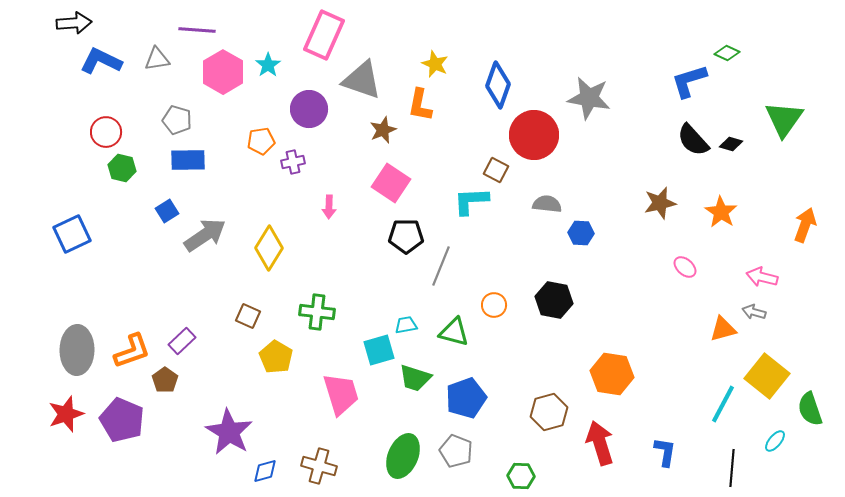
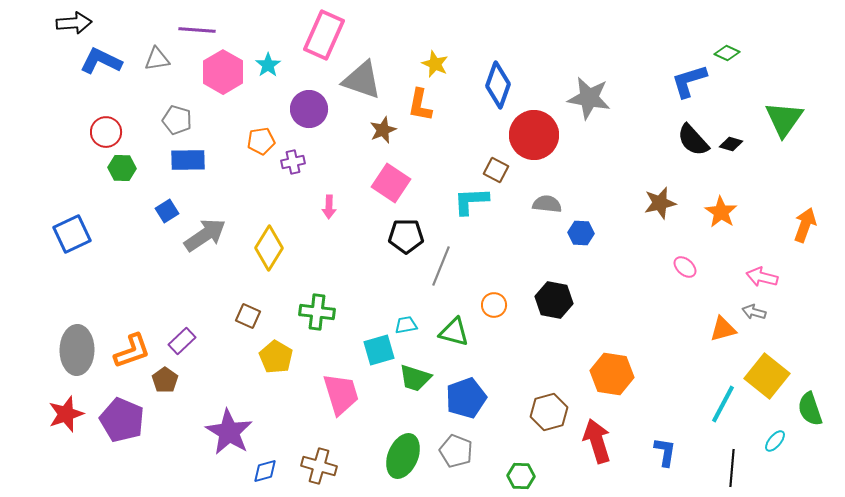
green hexagon at (122, 168): rotated 12 degrees counterclockwise
red arrow at (600, 443): moved 3 px left, 2 px up
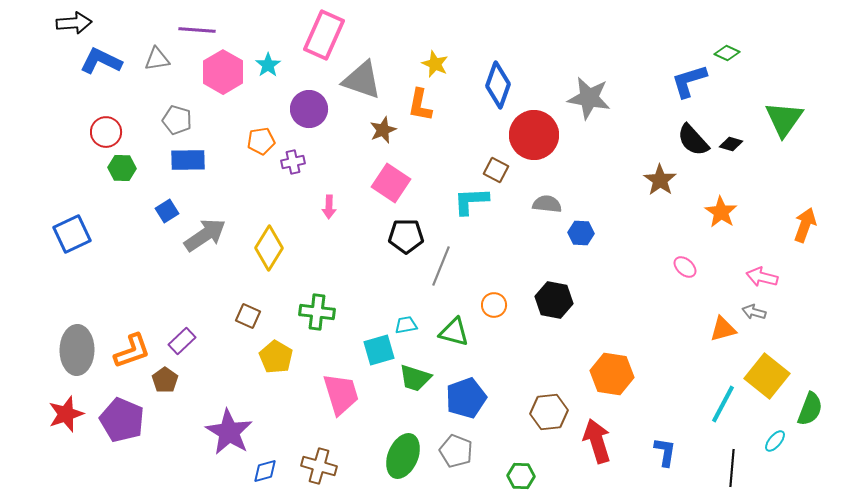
brown star at (660, 203): moved 23 px up; rotated 24 degrees counterclockwise
green semicircle at (810, 409): rotated 140 degrees counterclockwise
brown hexagon at (549, 412): rotated 9 degrees clockwise
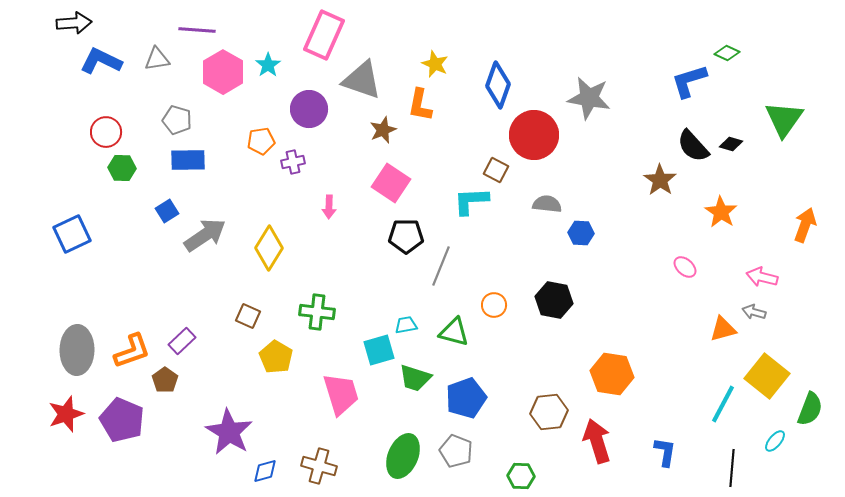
black semicircle at (693, 140): moved 6 px down
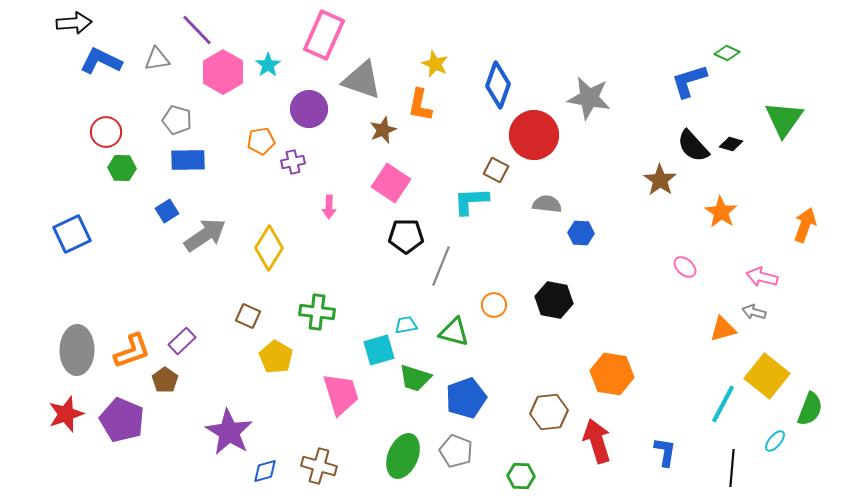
purple line at (197, 30): rotated 42 degrees clockwise
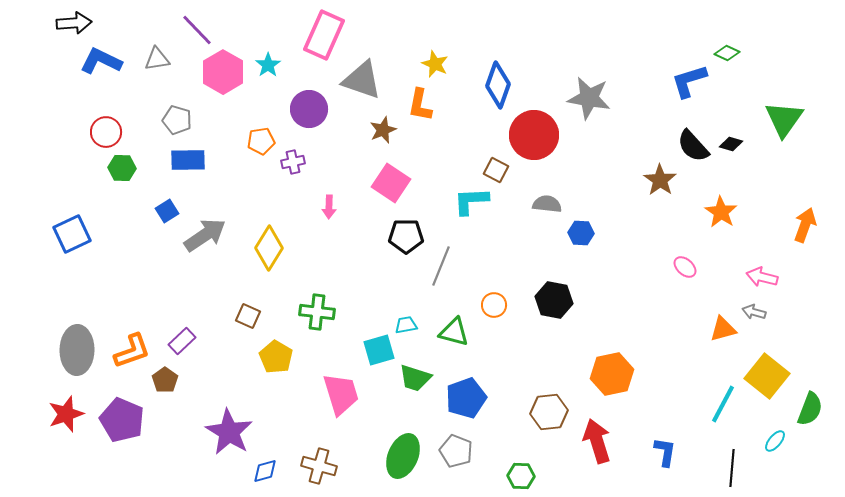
orange hexagon at (612, 374): rotated 21 degrees counterclockwise
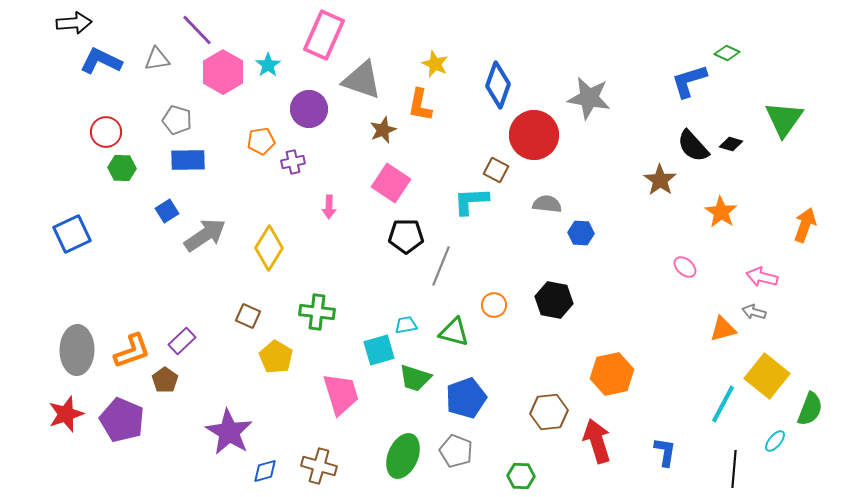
black line at (732, 468): moved 2 px right, 1 px down
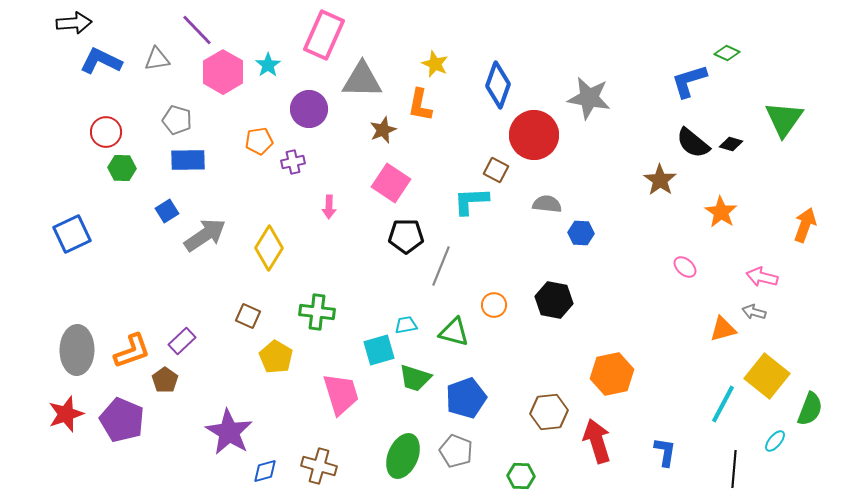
gray triangle at (362, 80): rotated 18 degrees counterclockwise
orange pentagon at (261, 141): moved 2 px left
black semicircle at (693, 146): moved 3 px up; rotated 9 degrees counterclockwise
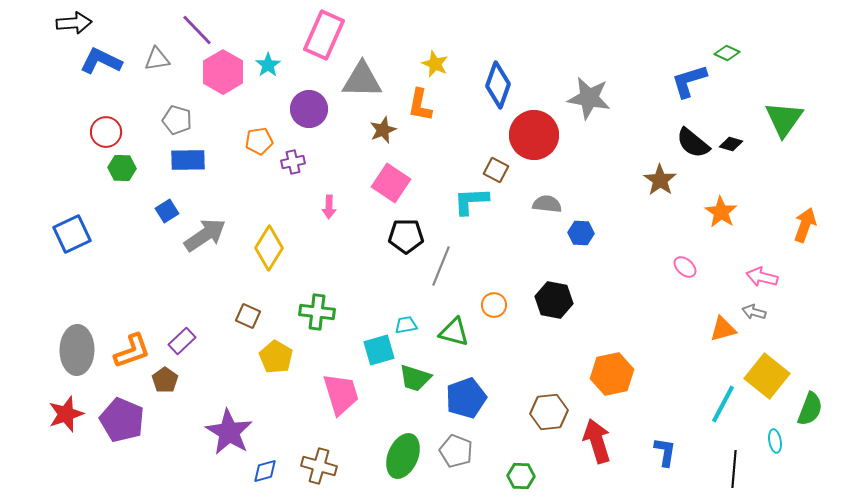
cyan ellipse at (775, 441): rotated 50 degrees counterclockwise
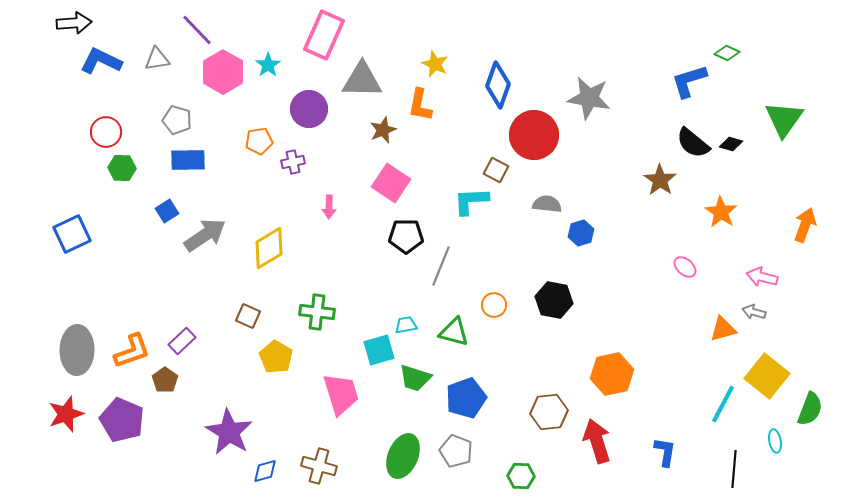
blue hexagon at (581, 233): rotated 20 degrees counterclockwise
yellow diamond at (269, 248): rotated 27 degrees clockwise
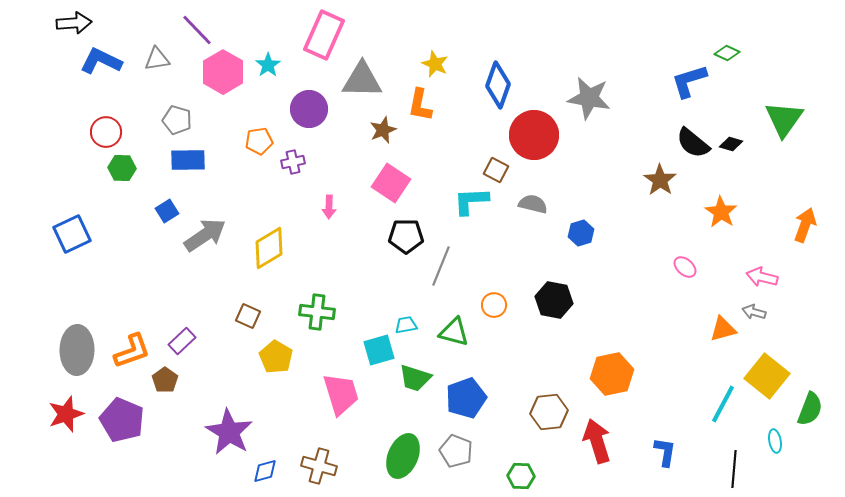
gray semicircle at (547, 204): moved 14 px left; rotated 8 degrees clockwise
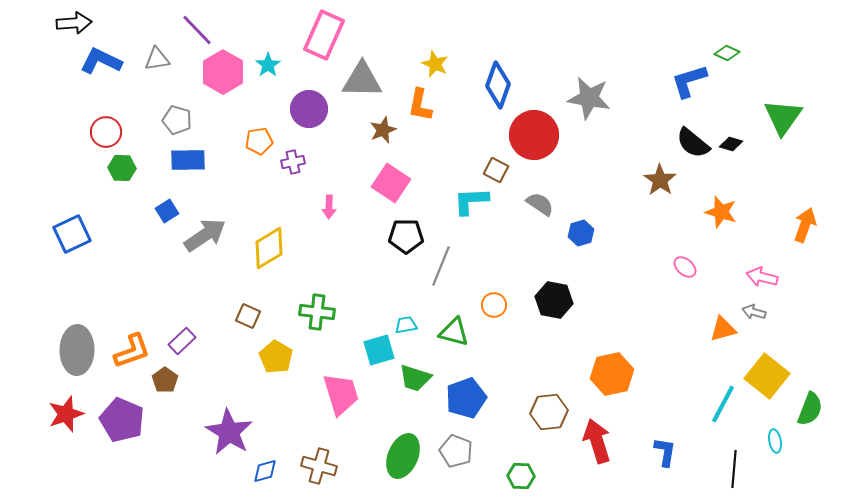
green triangle at (784, 119): moved 1 px left, 2 px up
gray semicircle at (533, 204): moved 7 px right; rotated 20 degrees clockwise
orange star at (721, 212): rotated 16 degrees counterclockwise
